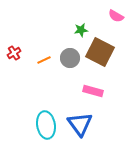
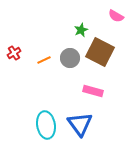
green star: rotated 16 degrees counterclockwise
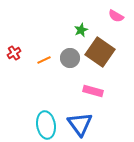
brown square: rotated 8 degrees clockwise
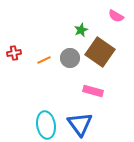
red cross: rotated 24 degrees clockwise
